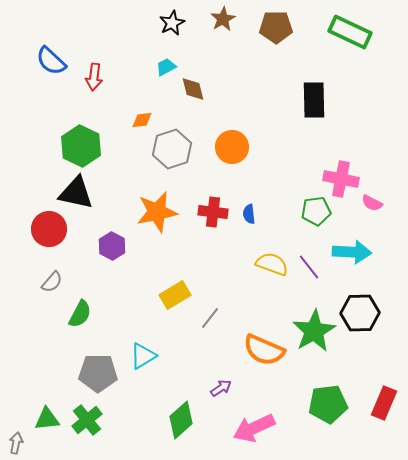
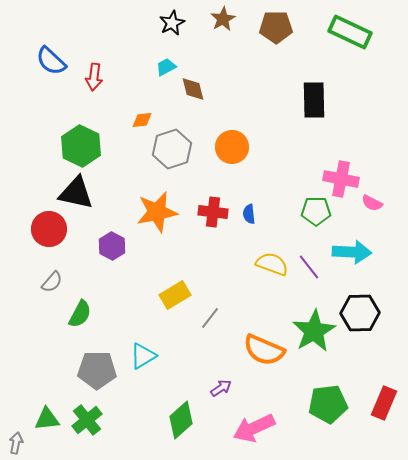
green pentagon at (316, 211): rotated 8 degrees clockwise
gray pentagon at (98, 373): moved 1 px left, 3 px up
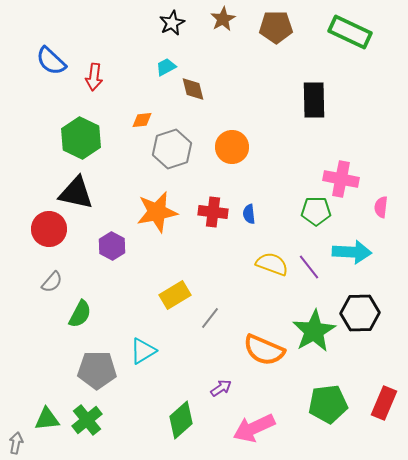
green hexagon at (81, 146): moved 8 px up
pink semicircle at (372, 203): moved 9 px right, 4 px down; rotated 70 degrees clockwise
cyan triangle at (143, 356): moved 5 px up
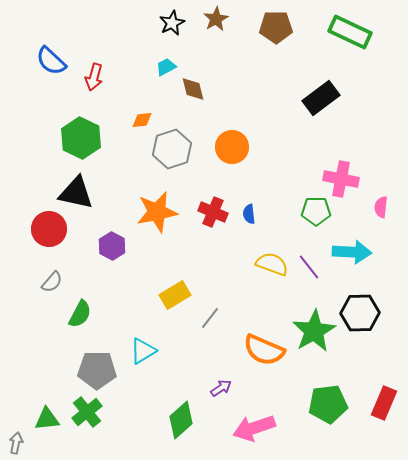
brown star at (223, 19): moved 7 px left
red arrow at (94, 77): rotated 8 degrees clockwise
black rectangle at (314, 100): moved 7 px right, 2 px up; rotated 54 degrees clockwise
red cross at (213, 212): rotated 16 degrees clockwise
green cross at (87, 420): moved 8 px up
pink arrow at (254, 428): rotated 6 degrees clockwise
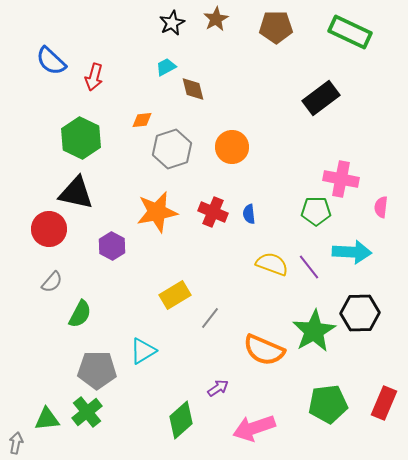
purple arrow at (221, 388): moved 3 px left
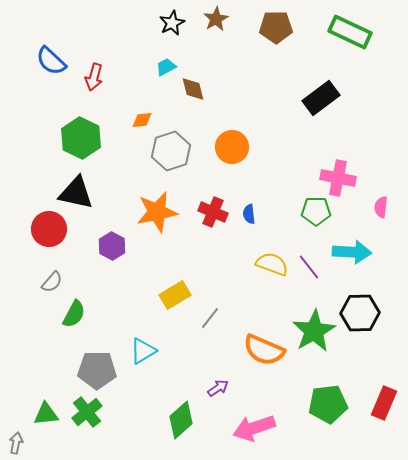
gray hexagon at (172, 149): moved 1 px left, 2 px down
pink cross at (341, 179): moved 3 px left, 1 px up
green semicircle at (80, 314): moved 6 px left
green triangle at (47, 419): moved 1 px left, 5 px up
